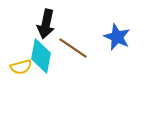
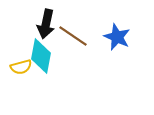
brown line: moved 12 px up
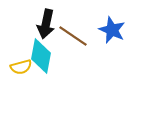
blue star: moved 5 px left, 7 px up
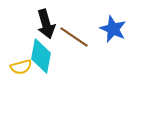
black arrow: rotated 28 degrees counterclockwise
blue star: moved 1 px right, 1 px up
brown line: moved 1 px right, 1 px down
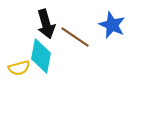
blue star: moved 1 px left, 4 px up
brown line: moved 1 px right
yellow semicircle: moved 2 px left, 1 px down
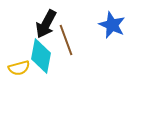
black arrow: rotated 44 degrees clockwise
brown line: moved 9 px left, 3 px down; rotated 36 degrees clockwise
